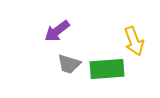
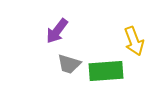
purple arrow: rotated 16 degrees counterclockwise
green rectangle: moved 1 px left, 2 px down
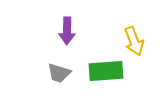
purple arrow: moved 10 px right; rotated 36 degrees counterclockwise
gray trapezoid: moved 10 px left, 9 px down
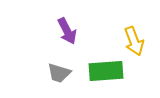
purple arrow: rotated 28 degrees counterclockwise
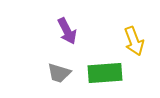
green rectangle: moved 1 px left, 2 px down
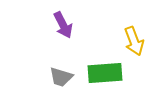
purple arrow: moved 4 px left, 6 px up
gray trapezoid: moved 2 px right, 4 px down
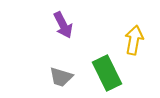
yellow arrow: moved 1 px up; rotated 148 degrees counterclockwise
green rectangle: moved 2 px right; rotated 68 degrees clockwise
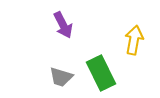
green rectangle: moved 6 px left
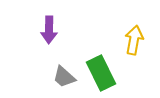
purple arrow: moved 14 px left, 5 px down; rotated 28 degrees clockwise
gray trapezoid: moved 3 px right; rotated 25 degrees clockwise
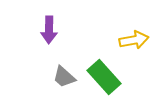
yellow arrow: rotated 68 degrees clockwise
green rectangle: moved 3 px right, 4 px down; rotated 16 degrees counterclockwise
